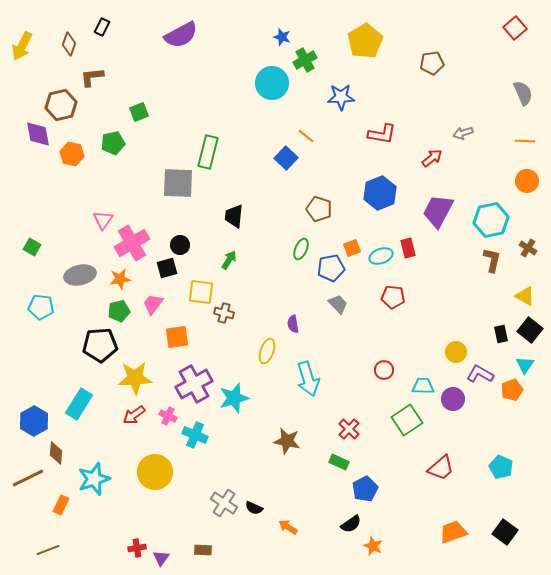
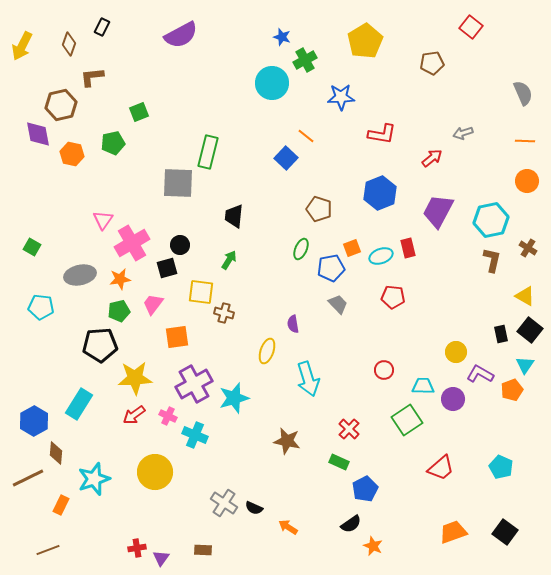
red square at (515, 28): moved 44 px left, 1 px up; rotated 10 degrees counterclockwise
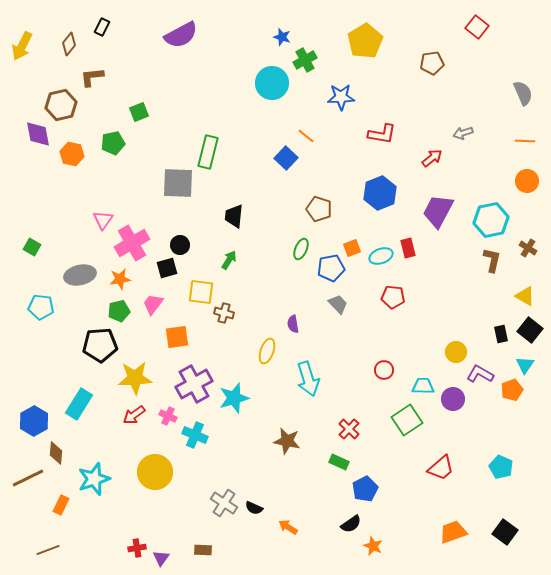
red square at (471, 27): moved 6 px right
brown diamond at (69, 44): rotated 20 degrees clockwise
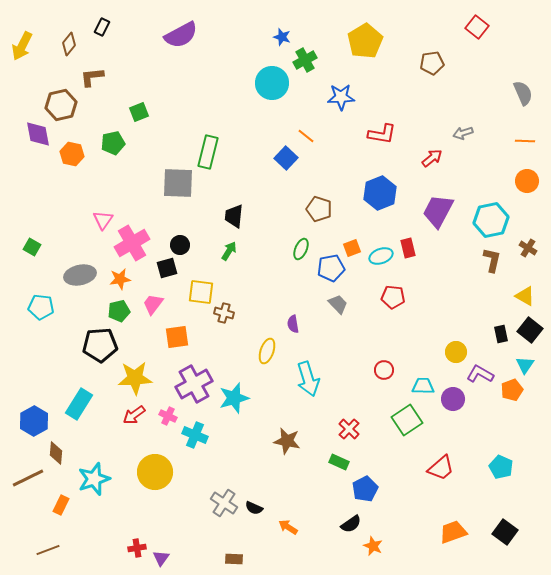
green arrow at (229, 260): moved 9 px up
brown rectangle at (203, 550): moved 31 px right, 9 px down
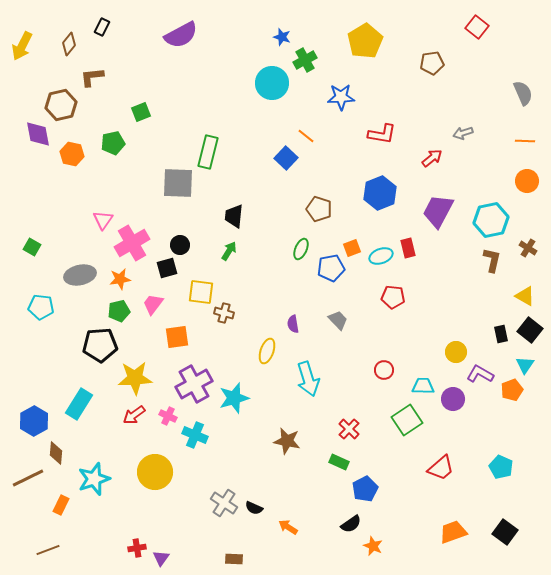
green square at (139, 112): moved 2 px right
gray trapezoid at (338, 304): moved 16 px down
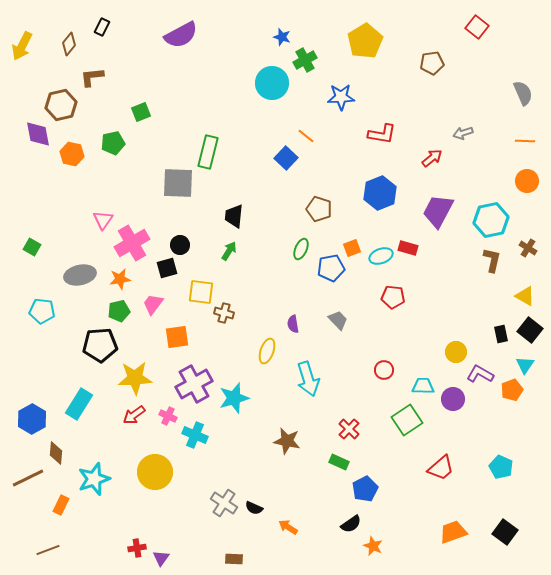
red rectangle at (408, 248): rotated 60 degrees counterclockwise
cyan pentagon at (41, 307): moved 1 px right, 4 px down
blue hexagon at (34, 421): moved 2 px left, 2 px up
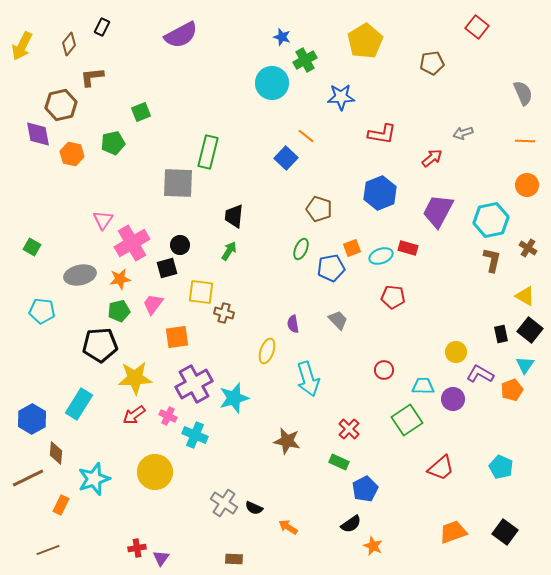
orange circle at (527, 181): moved 4 px down
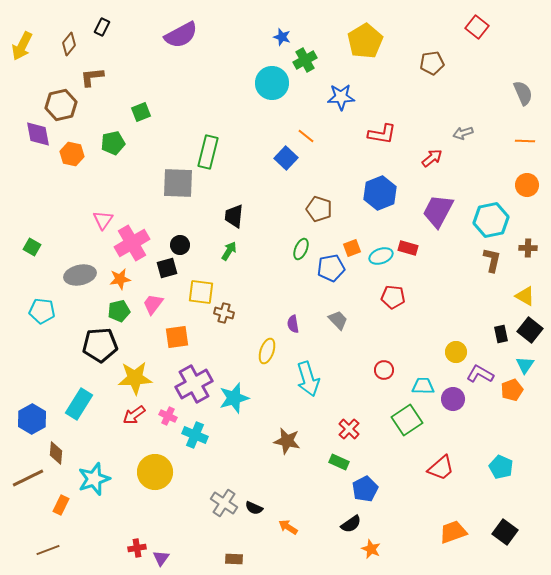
brown cross at (528, 248): rotated 30 degrees counterclockwise
orange star at (373, 546): moved 2 px left, 3 px down
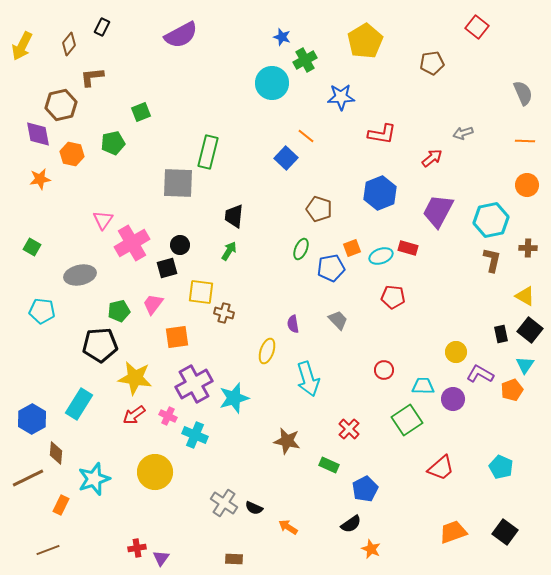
orange star at (120, 279): moved 80 px left, 100 px up
yellow star at (135, 378): rotated 12 degrees clockwise
green rectangle at (339, 462): moved 10 px left, 3 px down
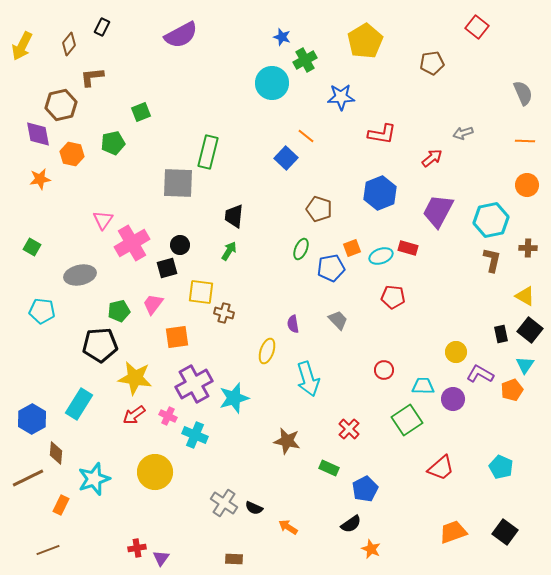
green rectangle at (329, 465): moved 3 px down
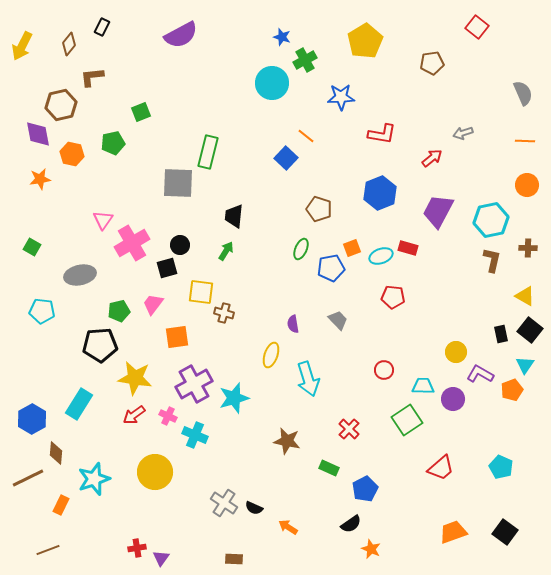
green arrow at (229, 251): moved 3 px left
yellow ellipse at (267, 351): moved 4 px right, 4 px down
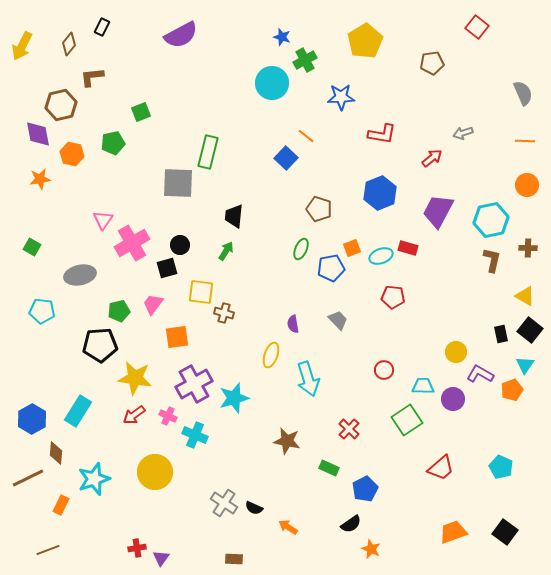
cyan rectangle at (79, 404): moved 1 px left, 7 px down
